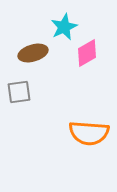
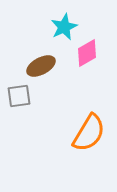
brown ellipse: moved 8 px right, 13 px down; rotated 12 degrees counterclockwise
gray square: moved 4 px down
orange semicircle: rotated 63 degrees counterclockwise
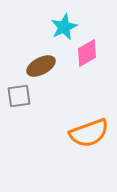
orange semicircle: rotated 39 degrees clockwise
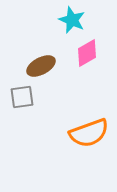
cyan star: moved 8 px right, 7 px up; rotated 24 degrees counterclockwise
gray square: moved 3 px right, 1 px down
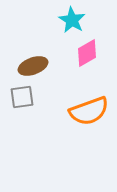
cyan star: rotated 8 degrees clockwise
brown ellipse: moved 8 px left; rotated 8 degrees clockwise
orange semicircle: moved 22 px up
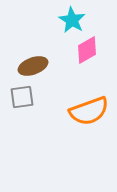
pink diamond: moved 3 px up
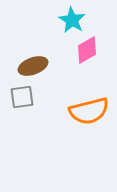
orange semicircle: rotated 6 degrees clockwise
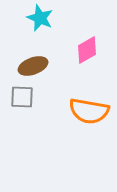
cyan star: moved 32 px left, 2 px up; rotated 8 degrees counterclockwise
gray square: rotated 10 degrees clockwise
orange semicircle: rotated 24 degrees clockwise
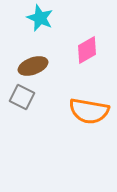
gray square: rotated 25 degrees clockwise
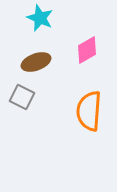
brown ellipse: moved 3 px right, 4 px up
orange semicircle: rotated 84 degrees clockwise
